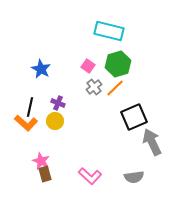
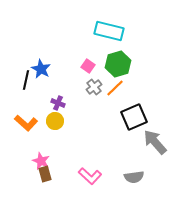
black line: moved 4 px left, 27 px up
gray arrow: moved 3 px right; rotated 16 degrees counterclockwise
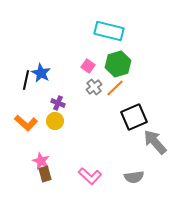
blue star: moved 4 px down
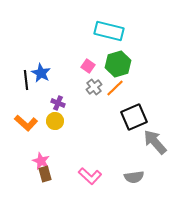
black line: rotated 18 degrees counterclockwise
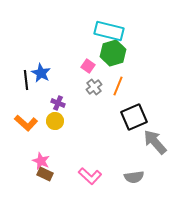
green hexagon: moved 5 px left, 11 px up
orange line: moved 3 px right, 2 px up; rotated 24 degrees counterclockwise
brown rectangle: rotated 49 degrees counterclockwise
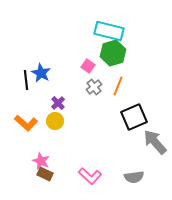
purple cross: rotated 24 degrees clockwise
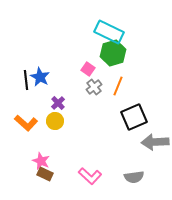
cyan rectangle: moved 1 px down; rotated 12 degrees clockwise
pink square: moved 3 px down
blue star: moved 1 px left, 4 px down
gray arrow: rotated 52 degrees counterclockwise
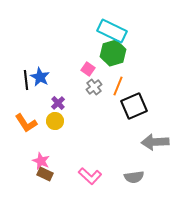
cyan rectangle: moved 3 px right, 1 px up
black square: moved 11 px up
orange L-shape: rotated 15 degrees clockwise
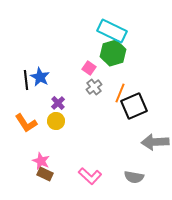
pink square: moved 1 px right, 1 px up
orange line: moved 2 px right, 7 px down
yellow circle: moved 1 px right
gray semicircle: rotated 18 degrees clockwise
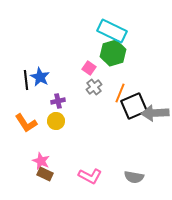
purple cross: moved 2 px up; rotated 32 degrees clockwise
gray arrow: moved 29 px up
pink L-shape: rotated 15 degrees counterclockwise
